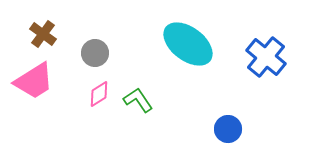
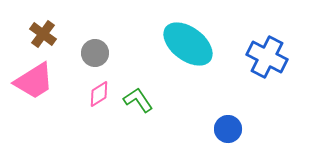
blue cross: moved 1 px right; rotated 12 degrees counterclockwise
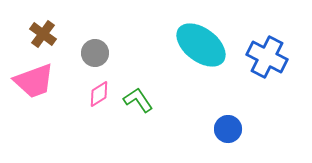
cyan ellipse: moved 13 px right, 1 px down
pink trapezoid: rotated 12 degrees clockwise
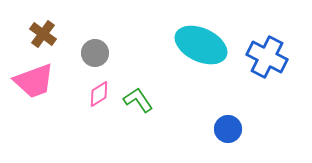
cyan ellipse: rotated 12 degrees counterclockwise
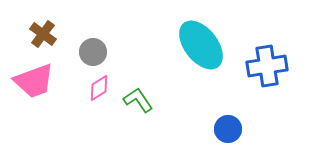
cyan ellipse: rotated 27 degrees clockwise
gray circle: moved 2 px left, 1 px up
blue cross: moved 9 px down; rotated 36 degrees counterclockwise
pink diamond: moved 6 px up
